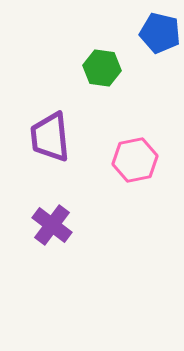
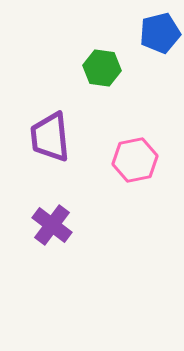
blue pentagon: rotated 27 degrees counterclockwise
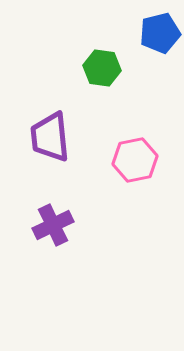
purple cross: moved 1 px right; rotated 27 degrees clockwise
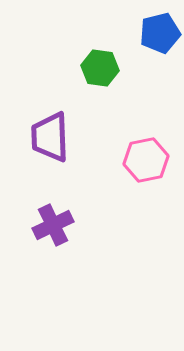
green hexagon: moved 2 px left
purple trapezoid: rotated 4 degrees clockwise
pink hexagon: moved 11 px right
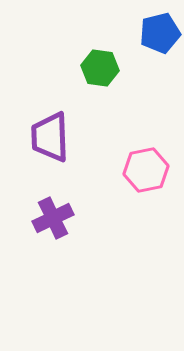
pink hexagon: moved 10 px down
purple cross: moved 7 px up
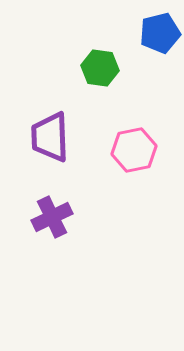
pink hexagon: moved 12 px left, 20 px up
purple cross: moved 1 px left, 1 px up
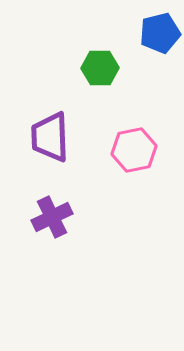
green hexagon: rotated 9 degrees counterclockwise
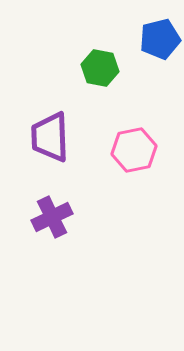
blue pentagon: moved 6 px down
green hexagon: rotated 12 degrees clockwise
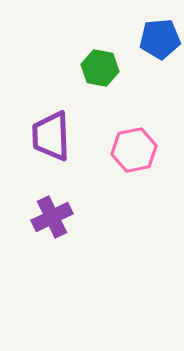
blue pentagon: rotated 9 degrees clockwise
purple trapezoid: moved 1 px right, 1 px up
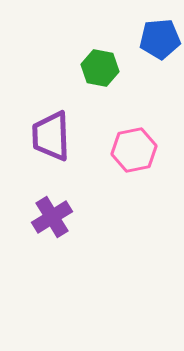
purple cross: rotated 6 degrees counterclockwise
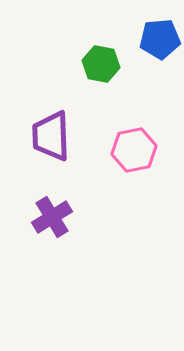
green hexagon: moved 1 px right, 4 px up
